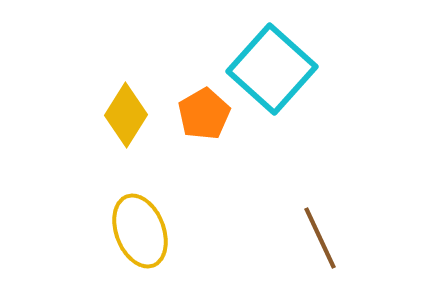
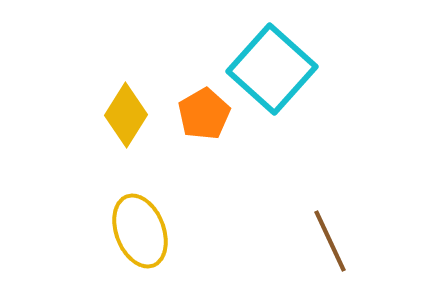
brown line: moved 10 px right, 3 px down
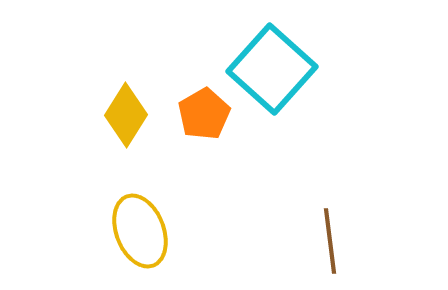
brown line: rotated 18 degrees clockwise
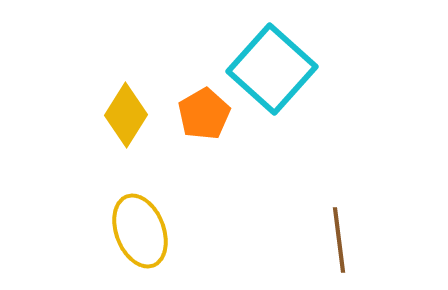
brown line: moved 9 px right, 1 px up
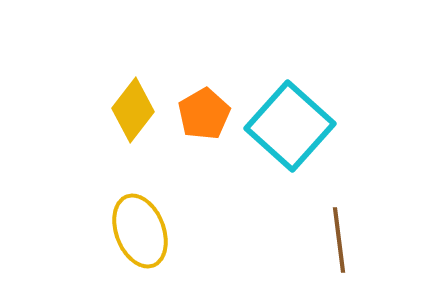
cyan square: moved 18 px right, 57 px down
yellow diamond: moved 7 px right, 5 px up; rotated 6 degrees clockwise
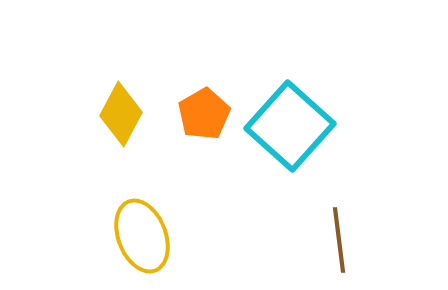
yellow diamond: moved 12 px left, 4 px down; rotated 10 degrees counterclockwise
yellow ellipse: moved 2 px right, 5 px down
